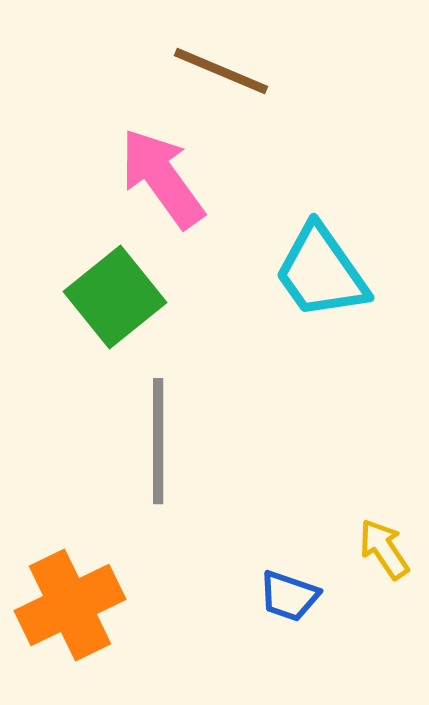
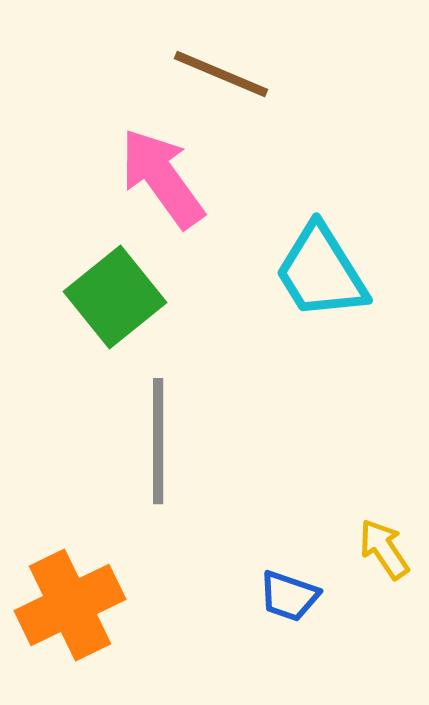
brown line: moved 3 px down
cyan trapezoid: rotated 3 degrees clockwise
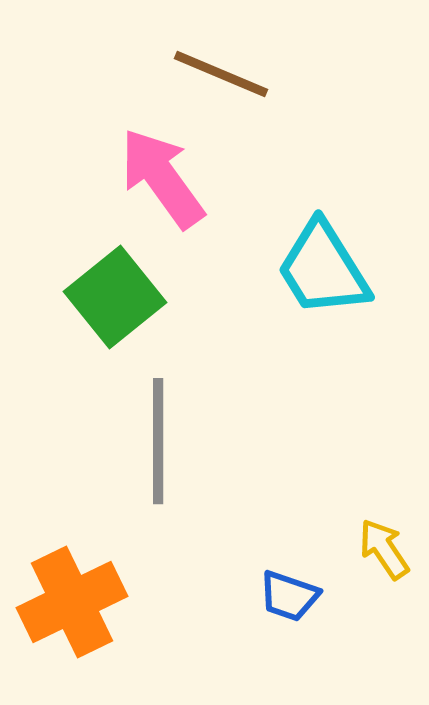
cyan trapezoid: moved 2 px right, 3 px up
orange cross: moved 2 px right, 3 px up
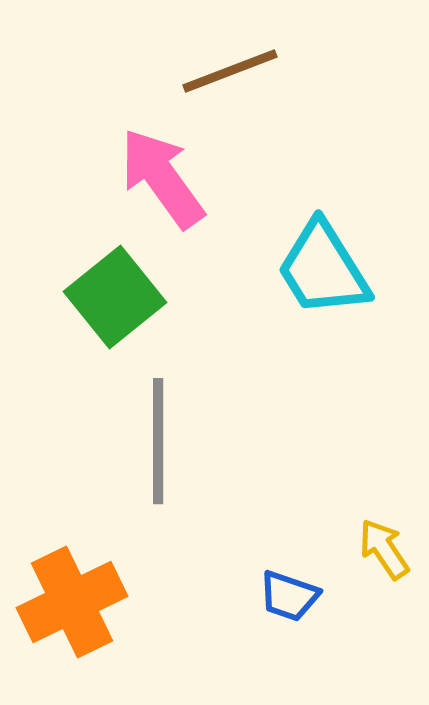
brown line: moved 9 px right, 3 px up; rotated 44 degrees counterclockwise
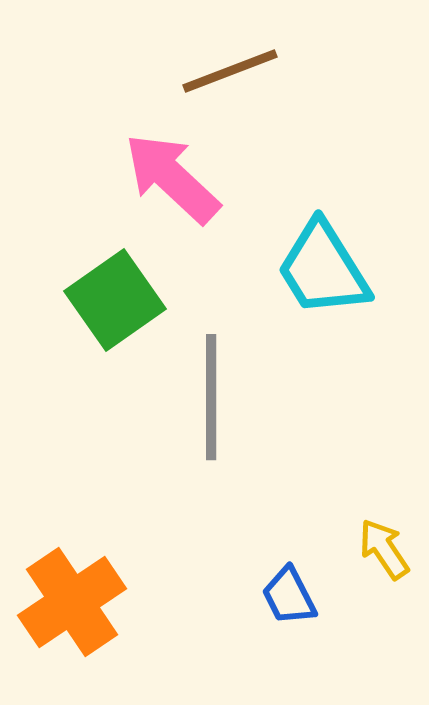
pink arrow: moved 10 px right; rotated 11 degrees counterclockwise
green square: moved 3 px down; rotated 4 degrees clockwise
gray line: moved 53 px right, 44 px up
blue trapezoid: rotated 44 degrees clockwise
orange cross: rotated 8 degrees counterclockwise
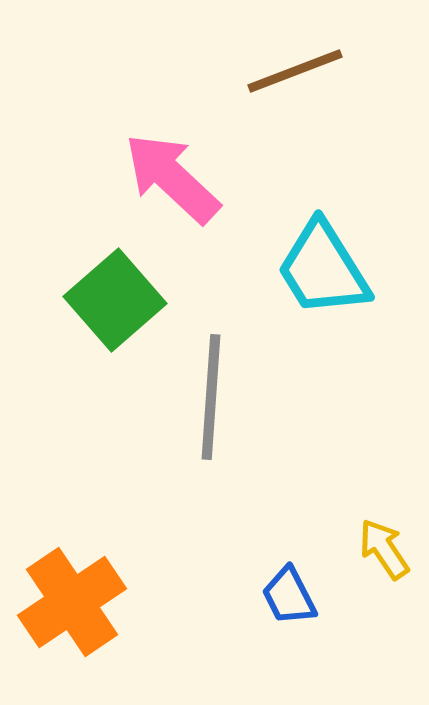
brown line: moved 65 px right
green square: rotated 6 degrees counterclockwise
gray line: rotated 4 degrees clockwise
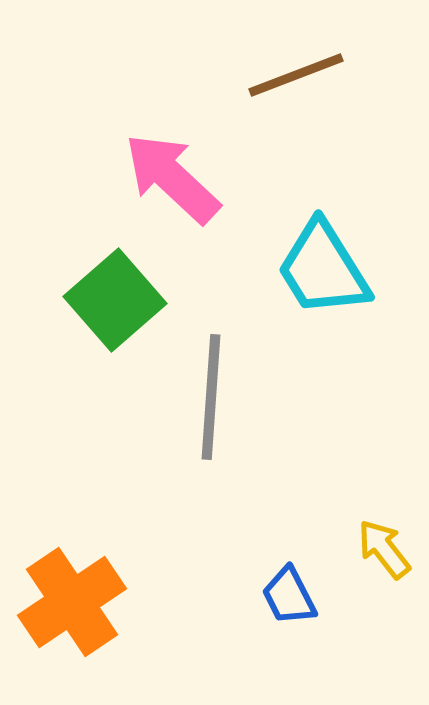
brown line: moved 1 px right, 4 px down
yellow arrow: rotated 4 degrees counterclockwise
